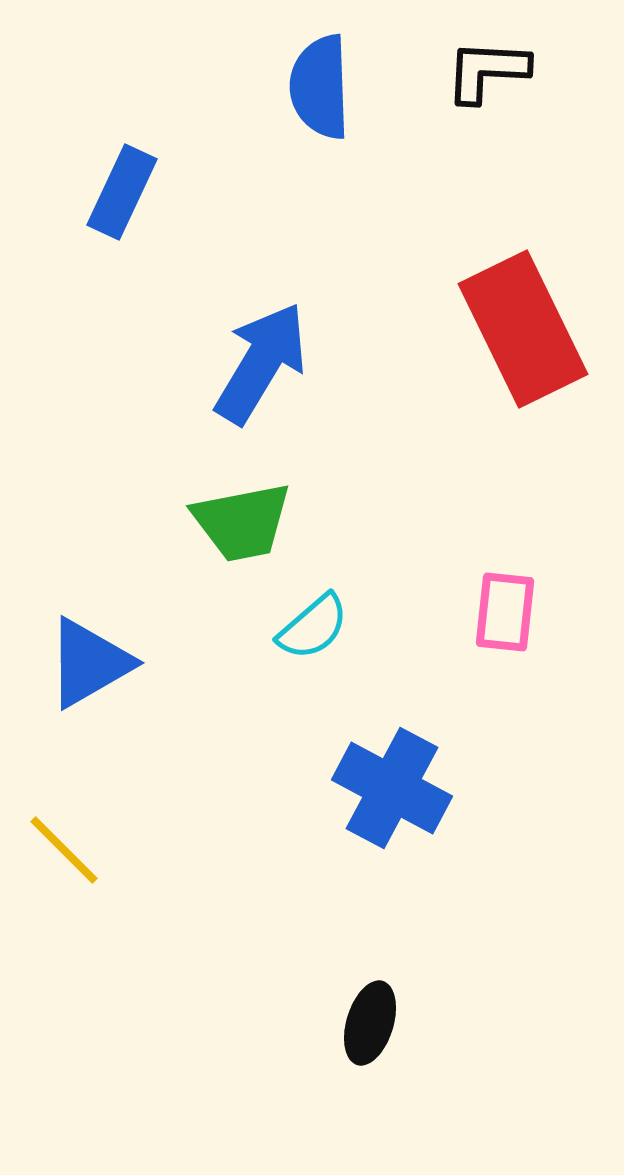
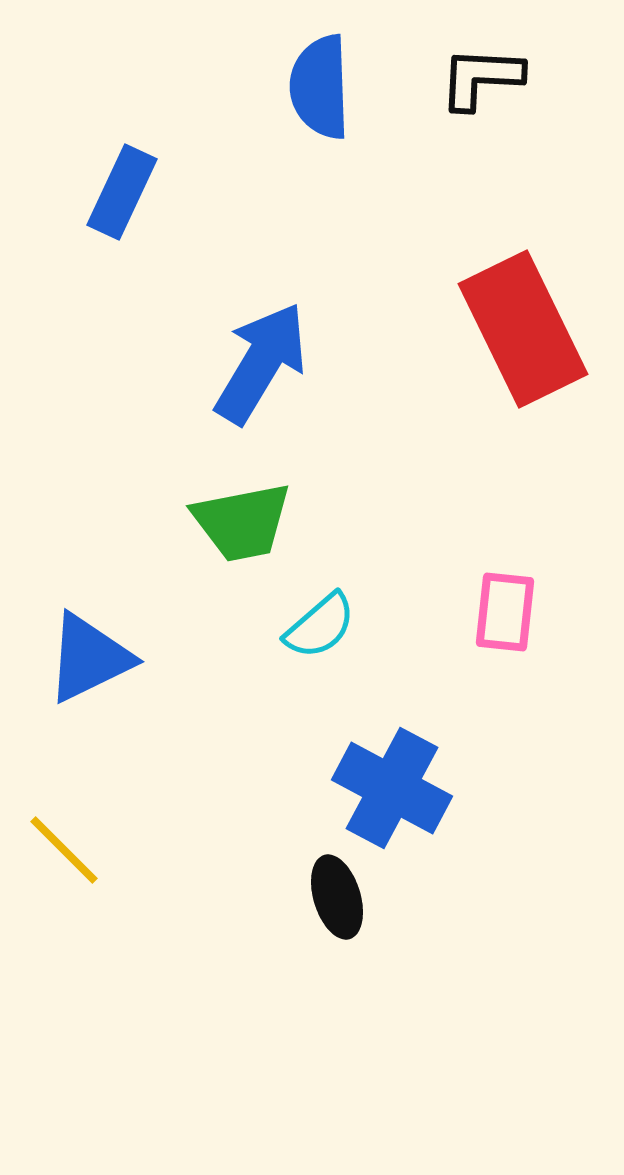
black L-shape: moved 6 px left, 7 px down
cyan semicircle: moved 7 px right, 1 px up
blue triangle: moved 5 px up; rotated 4 degrees clockwise
black ellipse: moved 33 px left, 126 px up; rotated 34 degrees counterclockwise
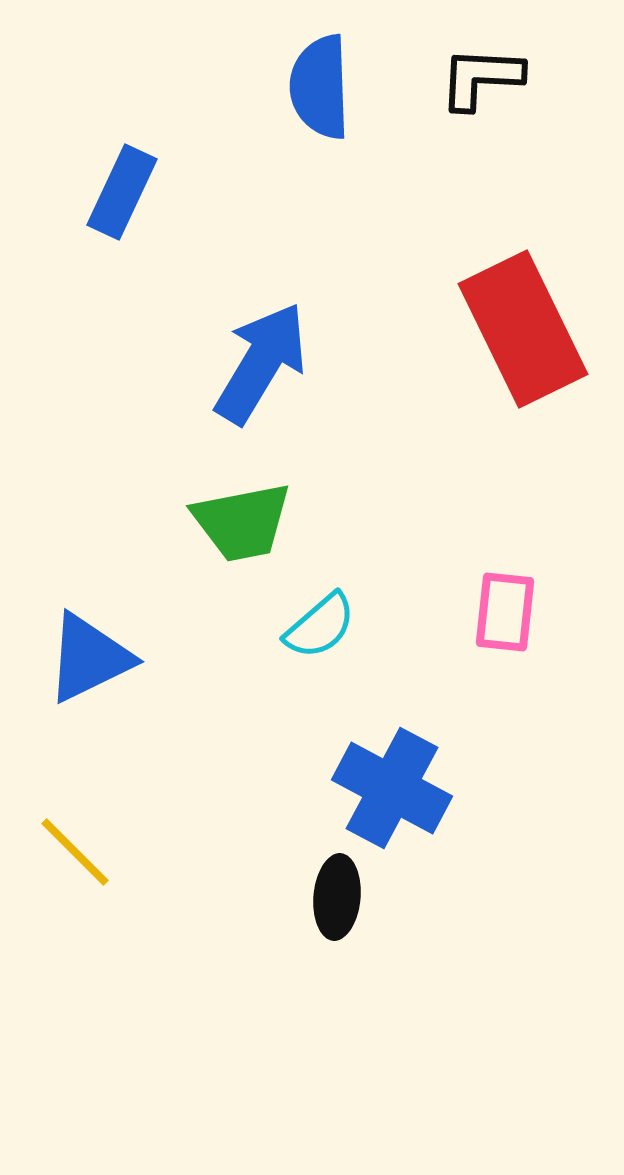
yellow line: moved 11 px right, 2 px down
black ellipse: rotated 22 degrees clockwise
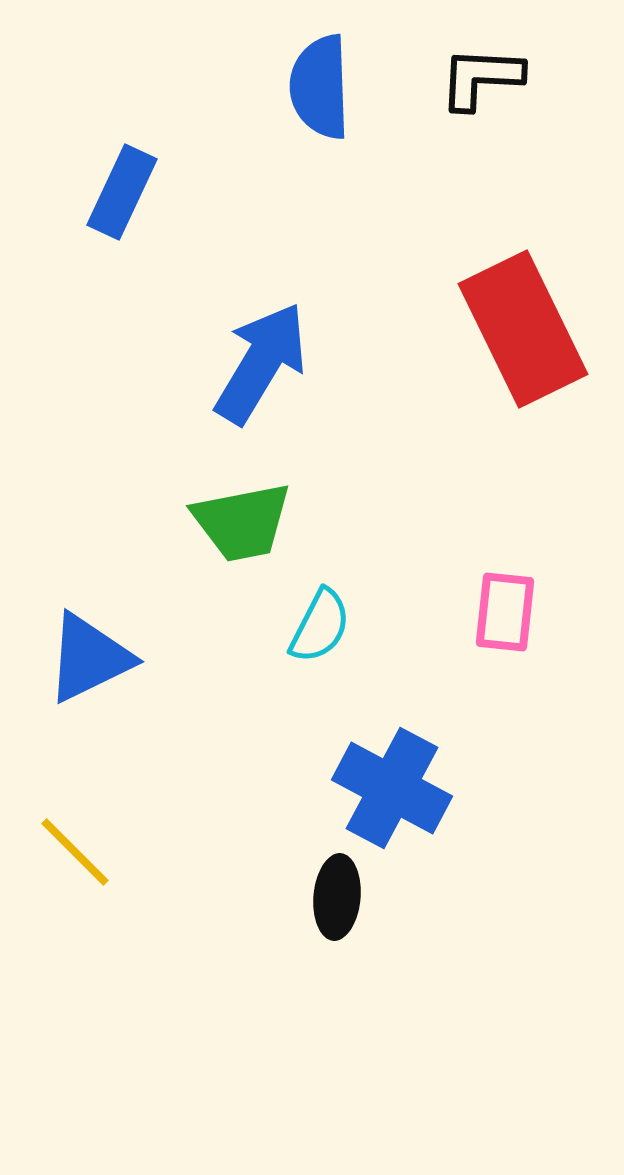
cyan semicircle: rotated 22 degrees counterclockwise
